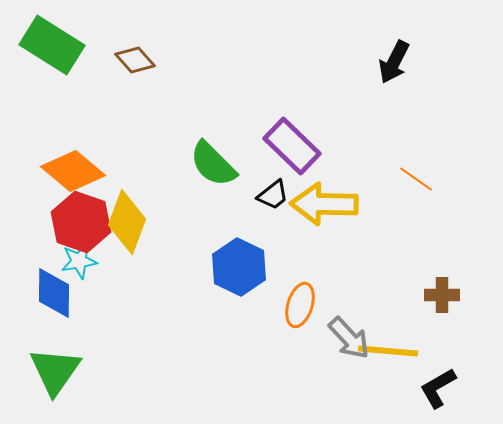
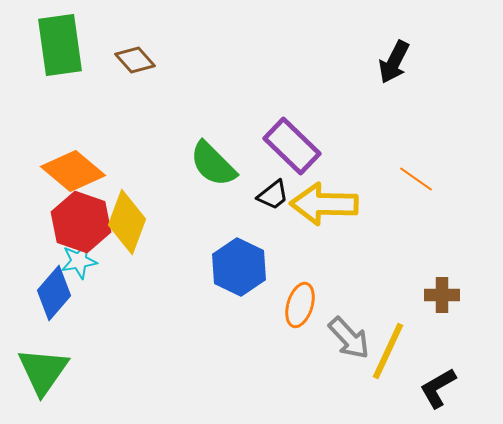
green rectangle: moved 8 px right; rotated 50 degrees clockwise
blue diamond: rotated 40 degrees clockwise
yellow line: rotated 70 degrees counterclockwise
green triangle: moved 12 px left
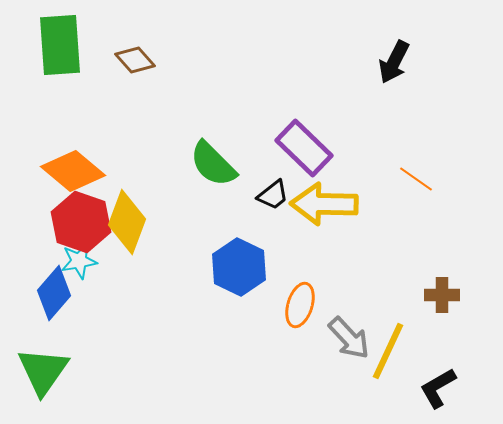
green rectangle: rotated 4 degrees clockwise
purple rectangle: moved 12 px right, 2 px down
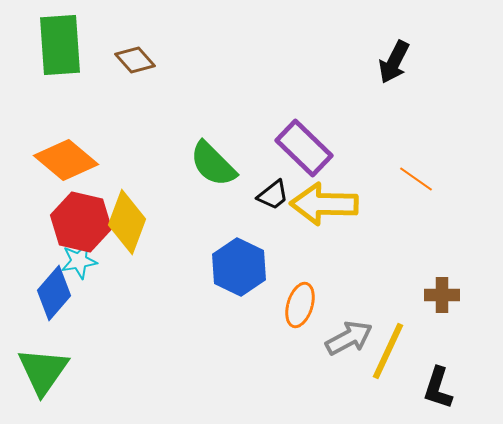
orange diamond: moved 7 px left, 11 px up
red hexagon: rotated 6 degrees counterclockwise
gray arrow: rotated 75 degrees counterclockwise
black L-shape: rotated 42 degrees counterclockwise
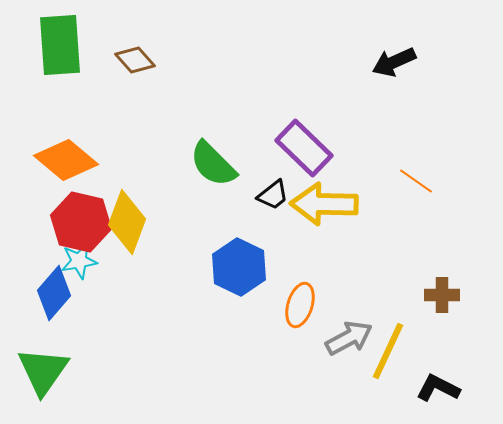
black arrow: rotated 39 degrees clockwise
orange line: moved 2 px down
black L-shape: rotated 99 degrees clockwise
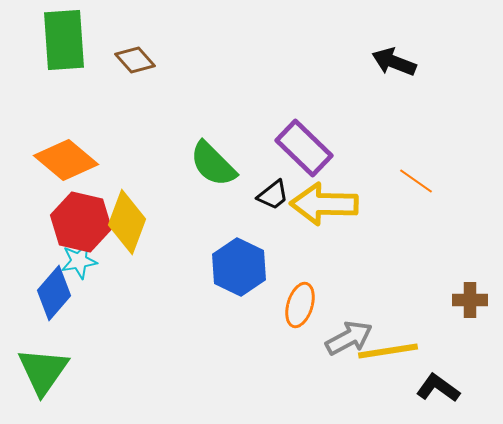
green rectangle: moved 4 px right, 5 px up
black arrow: rotated 45 degrees clockwise
brown cross: moved 28 px right, 5 px down
yellow line: rotated 56 degrees clockwise
black L-shape: rotated 9 degrees clockwise
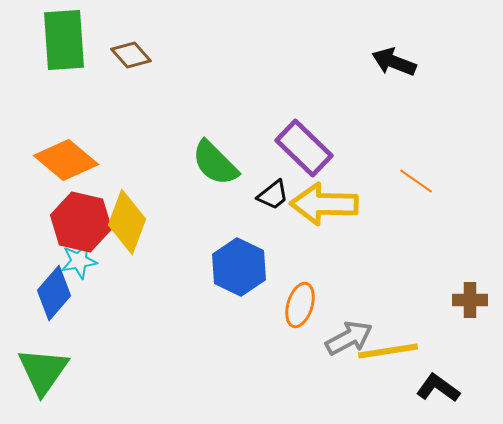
brown diamond: moved 4 px left, 5 px up
green semicircle: moved 2 px right, 1 px up
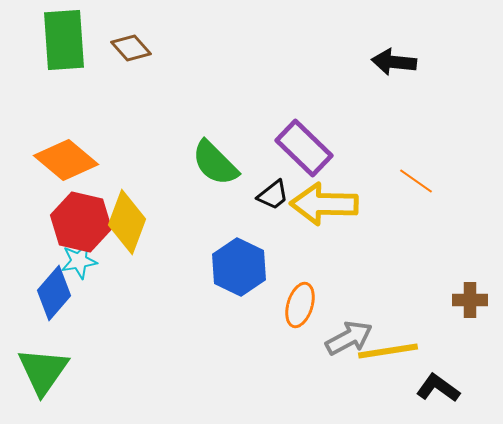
brown diamond: moved 7 px up
black arrow: rotated 15 degrees counterclockwise
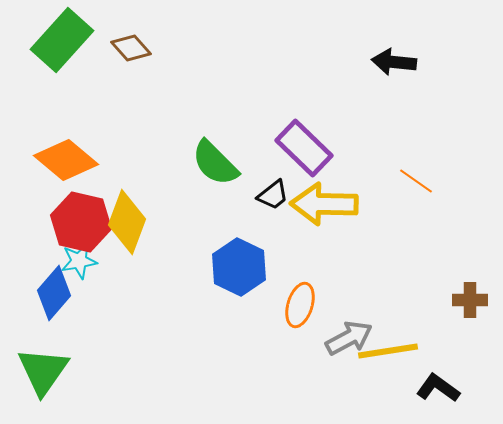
green rectangle: moved 2 px left; rotated 46 degrees clockwise
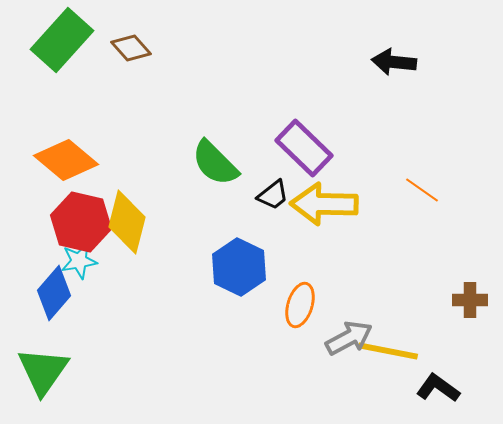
orange line: moved 6 px right, 9 px down
yellow diamond: rotated 6 degrees counterclockwise
yellow line: rotated 20 degrees clockwise
